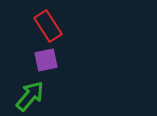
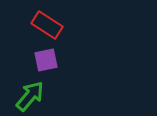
red rectangle: moved 1 px left, 1 px up; rotated 24 degrees counterclockwise
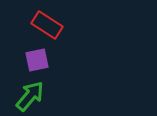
purple square: moved 9 px left
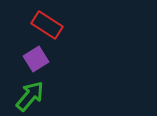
purple square: moved 1 px left, 1 px up; rotated 20 degrees counterclockwise
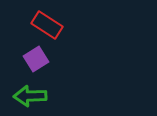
green arrow: rotated 132 degrees counterclockwise
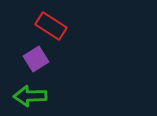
red rectangle: moved 4 px right, 1 px down
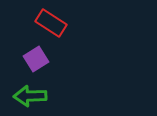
red rectangle: moved 3 px up
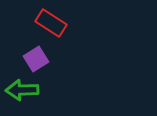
green arrow: moved 8 px left, 6 px up
